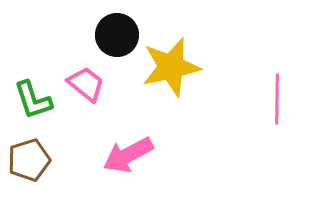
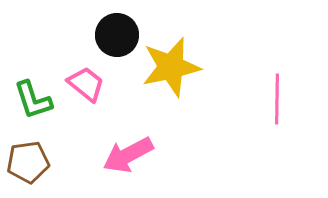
brown pentagon: moved 1 px left, 2 px down; rotated 9 degrees clockwise
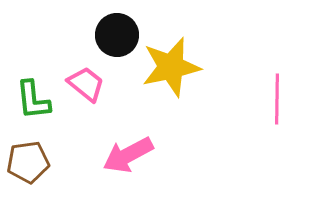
green L-shape: rotated 12 degrees clockwise
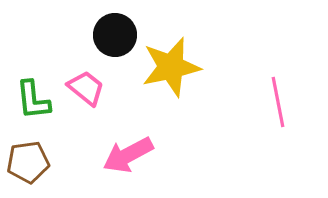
black circle: moved 2 px left
pink trapezoid: moved 4 px down
pink line: moved 1 px right, 3 px down; rotated 12 degrees counterclockwise
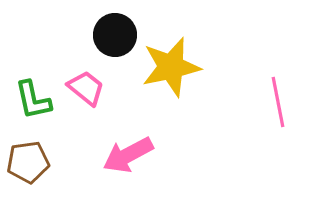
green L-shape: rotated 6 degrees counterclockwise
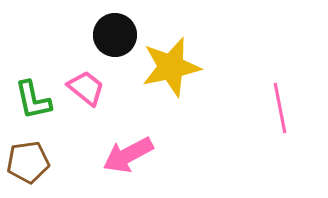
pink line: moved 2 px right, 6 px down
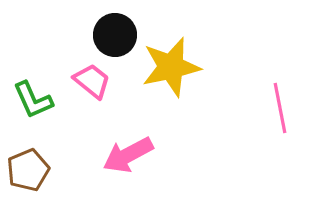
pink trapezoid: moved 6 px right, 7 px up
green L-shape: rotated 12 degrees counterclockwise
brown pentagon: moved 8 px down; rotated 15 degrees counterclockwise
